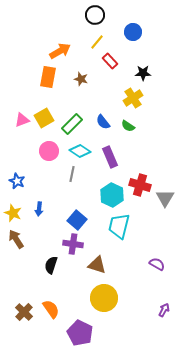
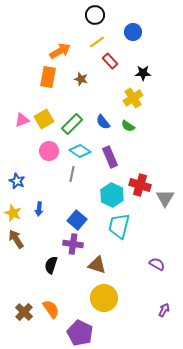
yellow line: rotated 14 degrees clockwise
yellow square: moved 1 px down
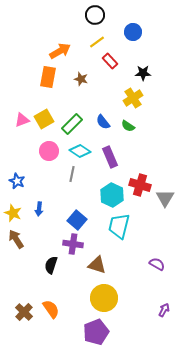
purple pentagon: moved 16 px right, 1 px up; rotated 25 degrees clockwise
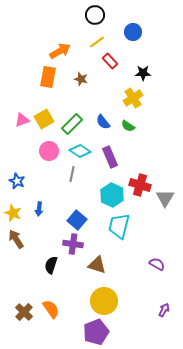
yellow circle: moved 3 px down
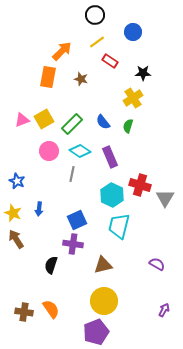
orange arrow: moved 2 px right; rotated 15 degrees counterclockwise
red rectangle: rotated 14 degrees counterclockwise
green semicircle: rotated 72 degrees clockwise
blue square: rotated 24 degrees clockwise
brown triangle: moved 6 px right; rotated 30 degrees counterclockwise
brown cross: rotated 36 degrees counterclockwise
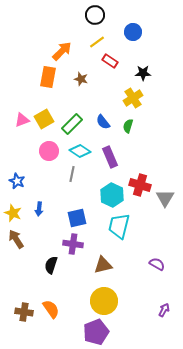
blue square: moved 2 px up; rotated 12 degrees clockwise
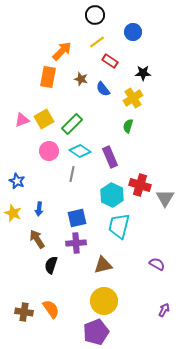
blue semicircle: moved 33 px up
brown arrow: moved 21 px right
purple cross: moved 3 px right, 1 px up; rotated 12 degrees counterclockwise
